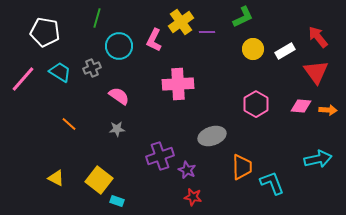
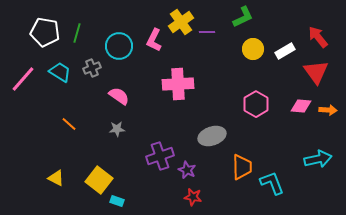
green line: moved 20 px left, 15 px down
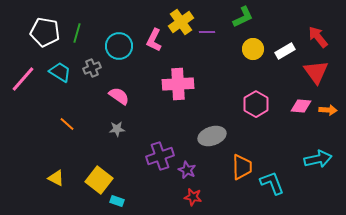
orange line: moved 2 px left
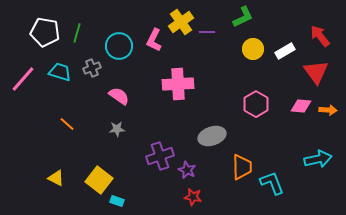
red arrow: moved 2 px right, 1 px up
cyan trapezoid: rotated 15 degrees counterclockwise
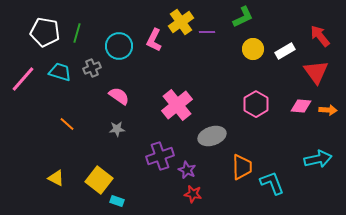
pink cross: moved 1 px left, 21 px down; rotated 36 degrees counterclockwise
red star: moved 3 px up
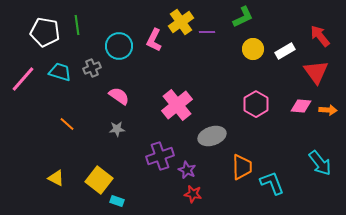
green line: moved 8 px up; rotated 24 degrees counterclockwise
cyan arrow: moved 2 px right, 4 px down; rotated 64 degrees clockwise
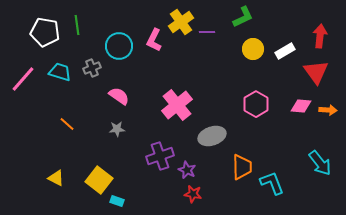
red arrow: rotated 45 degrees clockwise
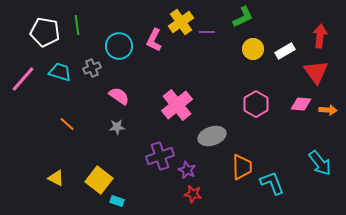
pink diamond: moved 2 px up
gray star: moved 2 px up
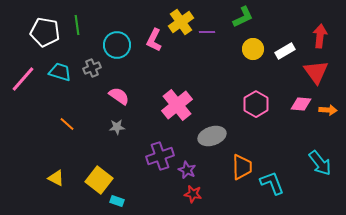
cyan circle: moved 2 px left, 1 px up
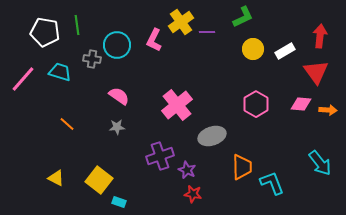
gray cross: moved 9 px up; rotated 30 degrees clockwise
cyan rectangle: moved 2 px right, 1 px down
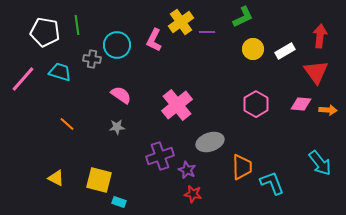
pink semicircle: moved 2 px right, 1 px up
gray ellipse: moved 2 px left, 6 px down
yellow square: rotated 24 degrees counterclockwise
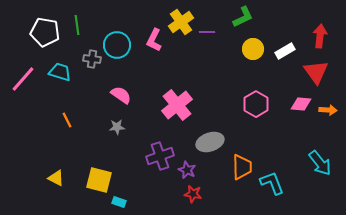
orange line: moved 4 px up; rotated 21 degrees clockwise
